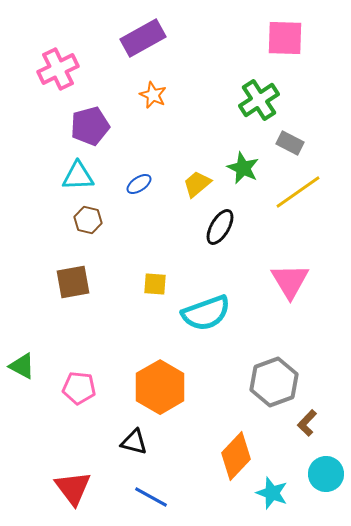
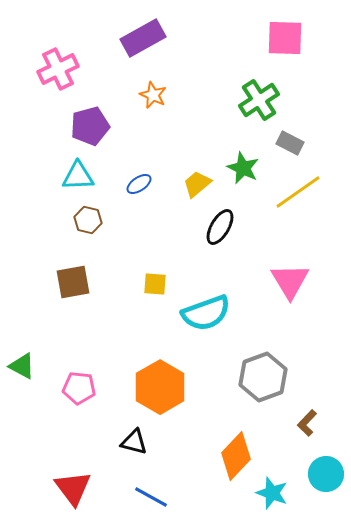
gray hexagon: moved 11 px left, 5 px up
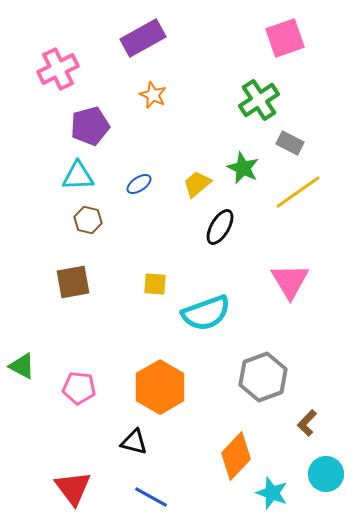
pink square: rotated 21 degrees counterclockwise
